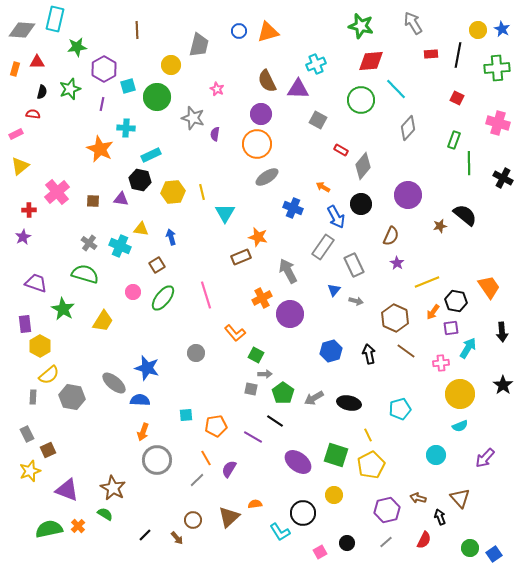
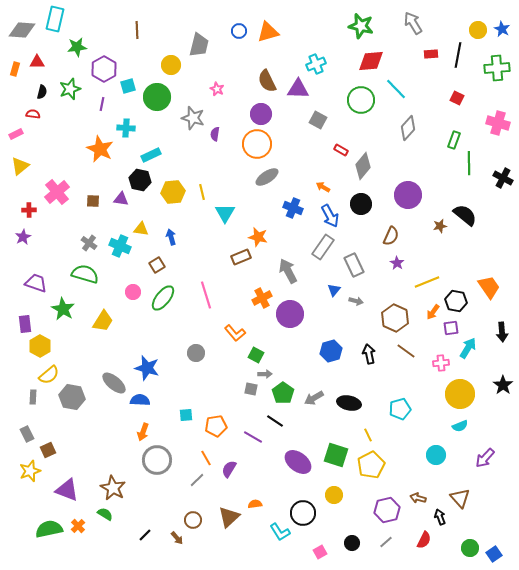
blue arrow at (336, 217): moved 6 px left, 1 px up
black circle at (347, 543): moved 5 px right
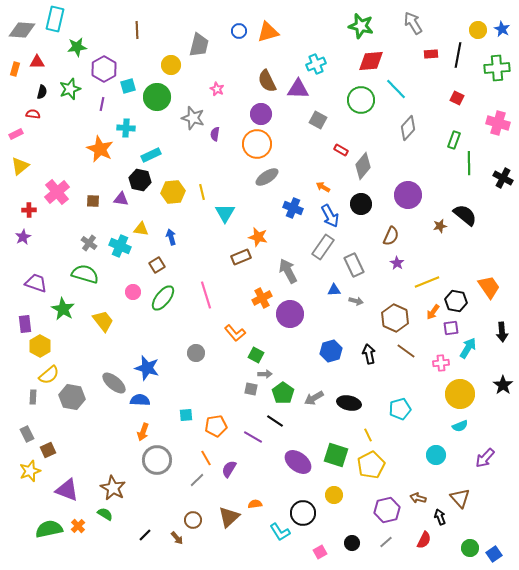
blue triangle at (334, 290): rotated 48 degrees clockwise
yellow trapezoid at (103, 321): rotated 70 degrees counterclockwise
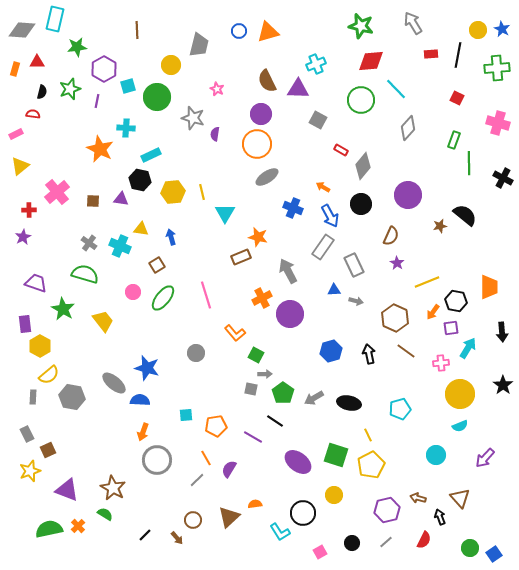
purple line at (102, 104): moved 5 px left, 3 px up
orange trapezoid at (489, 287): rotated 35 degrees clockwise
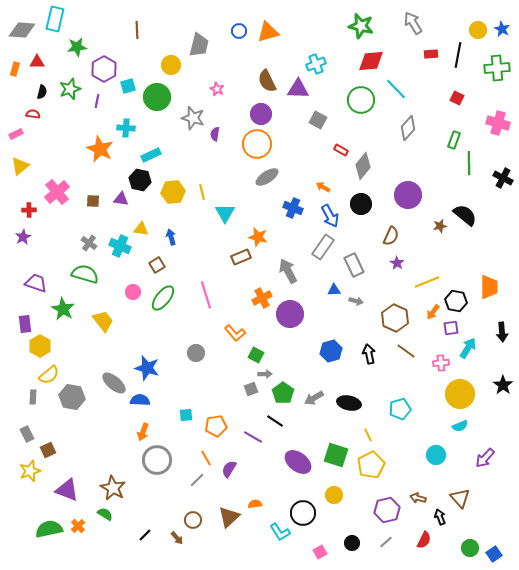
gray square at (251, 389): rotated 32 degrees counterclockwise
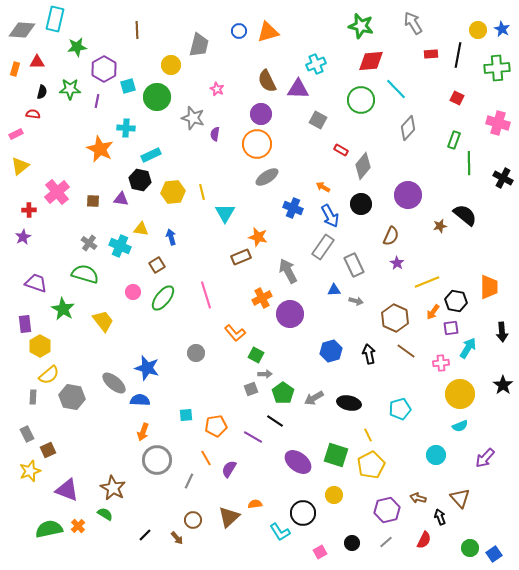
green star at (70, 89): rotated 20 degrees clockwise
gray line at (197, 480): moved 8 px left, 1 px down; rotated 21 degrees counterclockwise
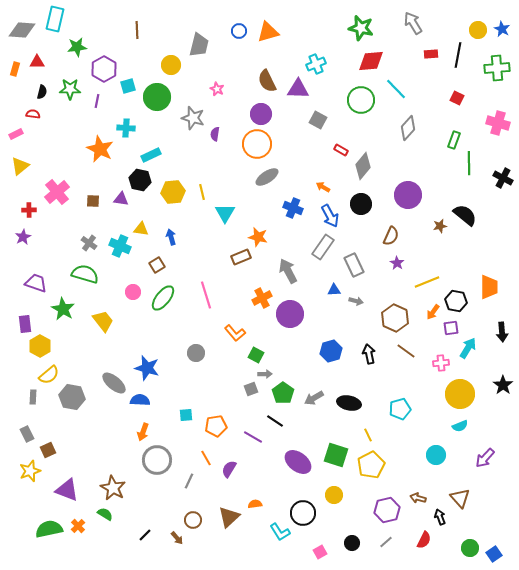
green star at (361, 26): moved 2 px down
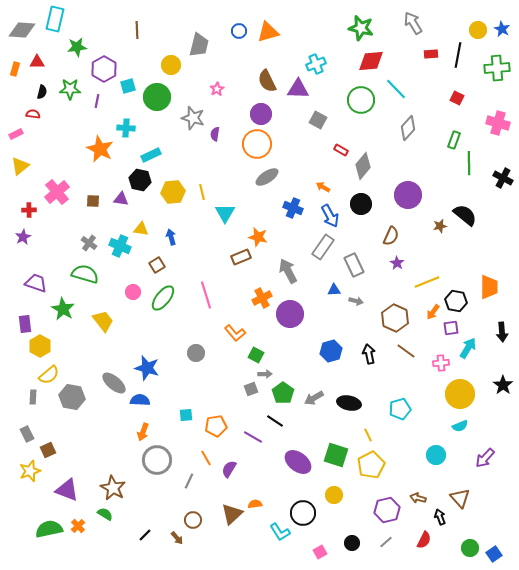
pink star at (217, 89): rotated 16 degrees clockwise
brown triangle at (229, 517): moved 3 px right, 3 px up
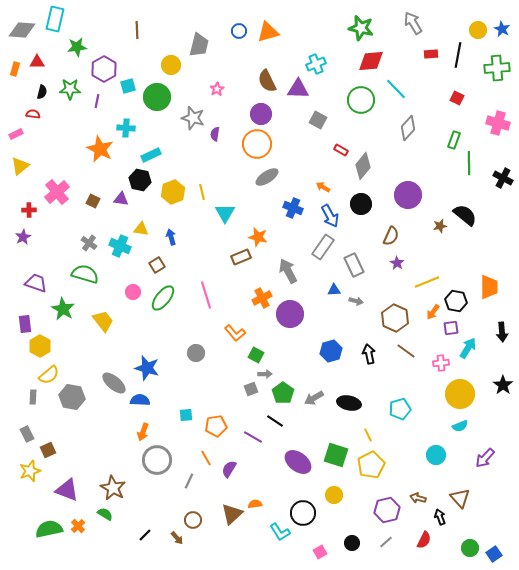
yellow hexagon at (173, 192): rotated 15 degrees counterclockwise
brown square at (93, 201): rotated 24 degrees clockwise
